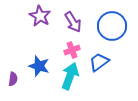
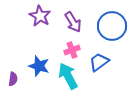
cyan arrow: moved 2 px left; rotated 48 degrees counterclockwise
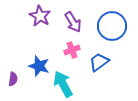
cyan arrow: moved 5 px left, 8 px down
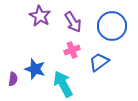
blue star: moved 4 px left, 3 px down
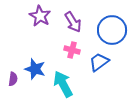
blue circle: moved 4 px down
pink cross: rotated 35 degrees clockwise
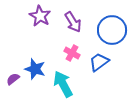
pink cross: moved 3 px down; rotated 14 degrees clockwise
purple semicircle: rotated 136 degrees counterclockwise
